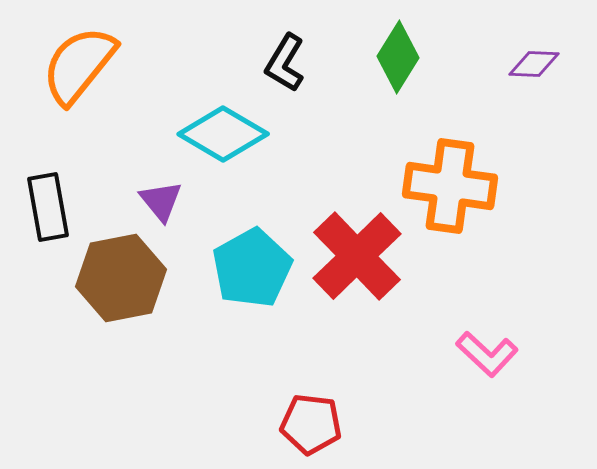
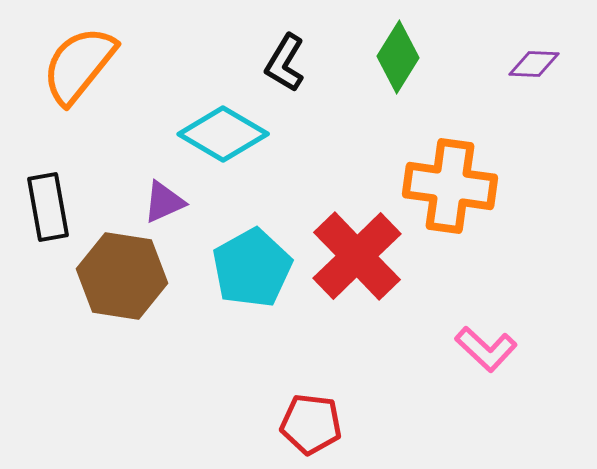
purple triangle: moved 3 px right, 1 px down; rotated 45 degrees clockwise
brown hexagon: moved 1 px right, 2 px up; rotated 20 degrees clockwise
pink L-shape: moved 1 px left, 5 px up
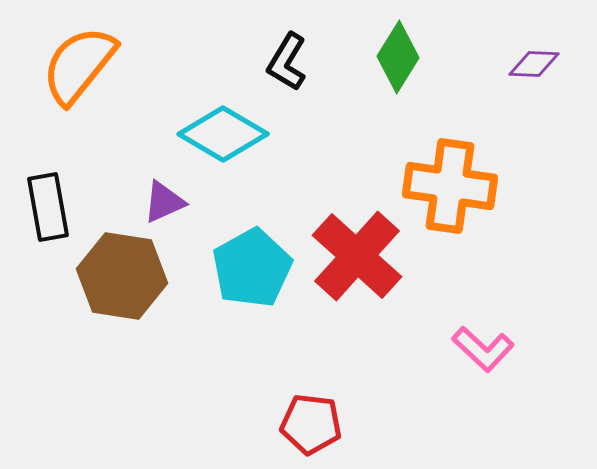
black L-shape: moved 2 px right, 1 px up
red cross: rotated 4 degrees counterclockwise
pink L-shape: moved 3 px left
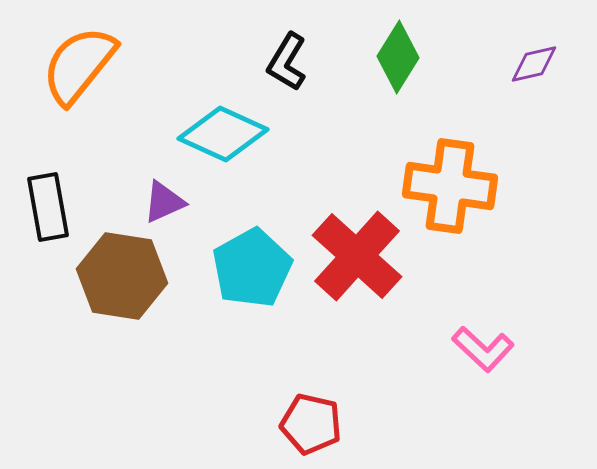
purple diamond: rotated 15 degrees counterclockwise
cyan diamond: rotated 6 degrees counterclockwise
red pentagon: rotated 6 degrees clockwise
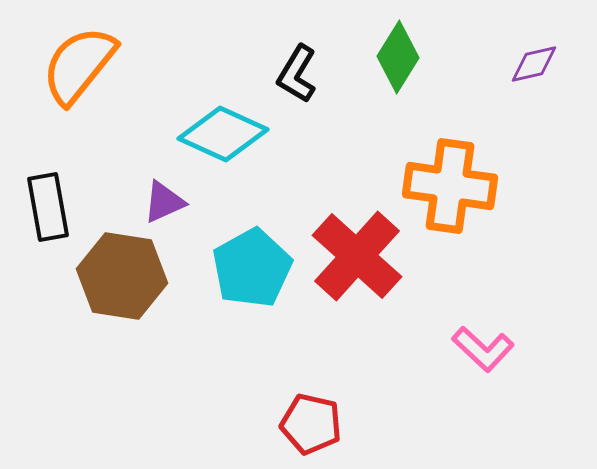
black L-shape: moved 10 px right, 12 px down
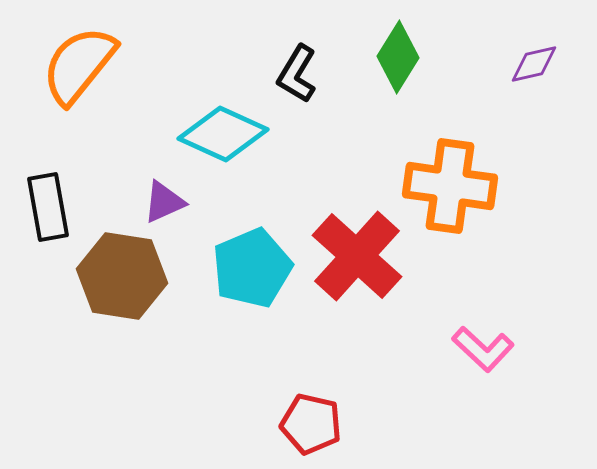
cyan pentagon: rotated 6 degrees clockwise
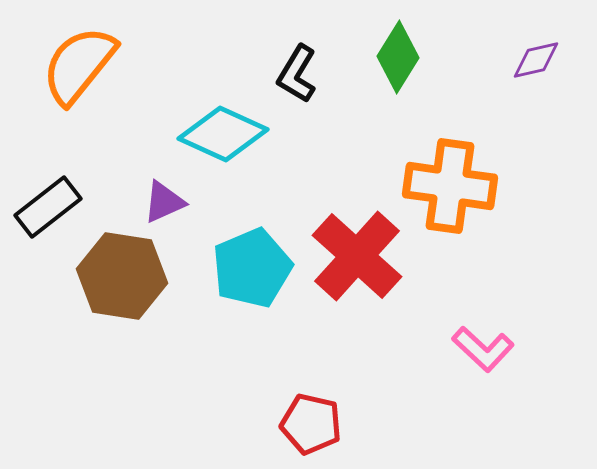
purple diamond: moved 2 px right, 4 px up
black rectangle: rotated 62 degrees clockwise
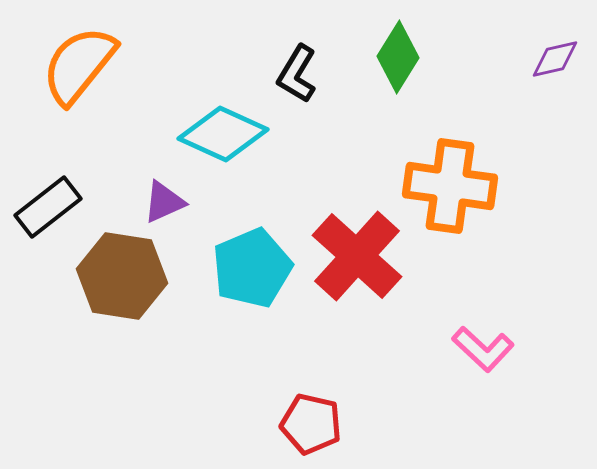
purple diamond: moved 19 px right, 1 px up
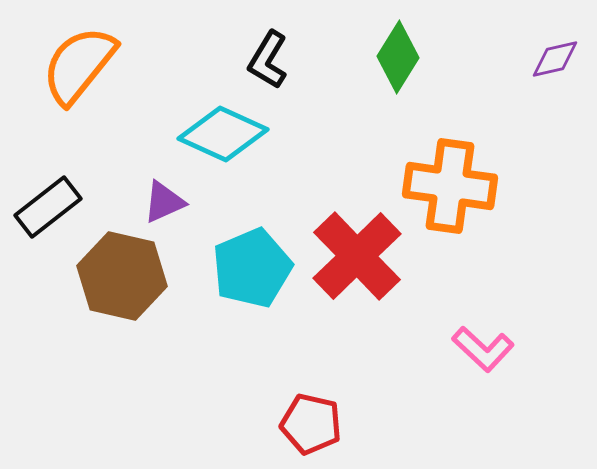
black L-shape: moved 29 px left, 14 px up
red cross: rotated 4 degrees clockwise
brown hexagon: rotated 4 degrees clockwise
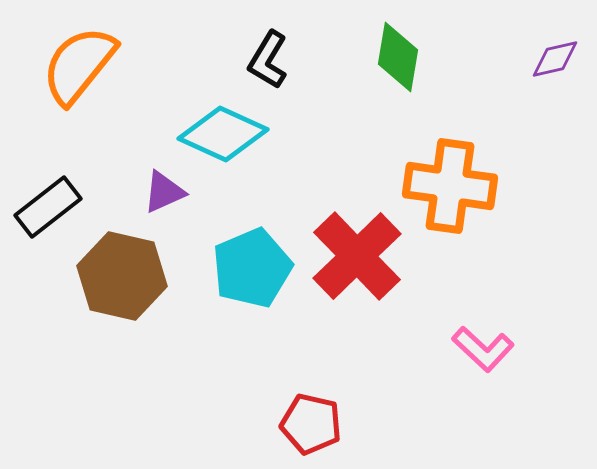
green diamond: rotated 22 degrees counterclockwise
purple triangle: moved 10 px up
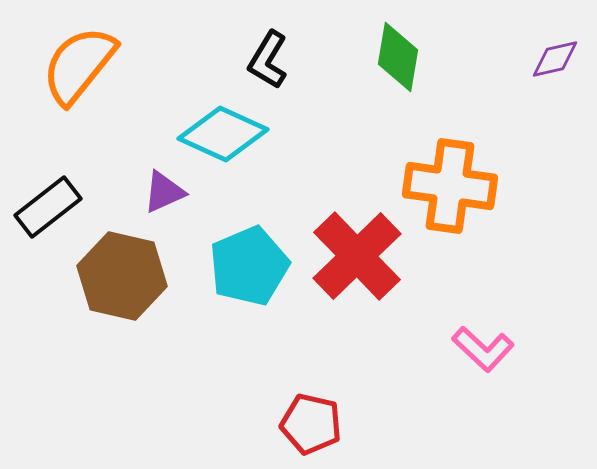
cyan pentagon: moved 3 px left, 2 px up
